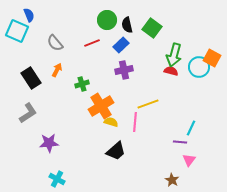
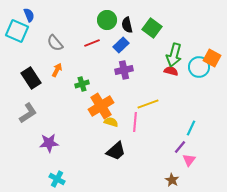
purple line: moved 5 px down; rotated 56 degrees counterclockwise
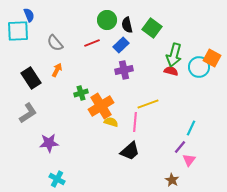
cyan square: moved 1 px right; rotated 25 degrees counterclockwise
green cross: moved 1 px left, 9 px down
black trapezoid: moved 14 px right
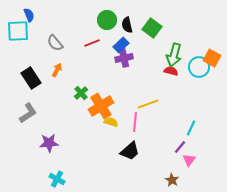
purple cross: moved 12 px up
green cross: rotated 24 degrees counterclockwise
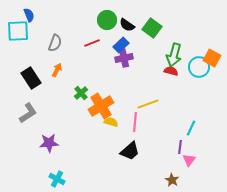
black semicircle: rotated 42 degrees counterclockwise
gray semicircle: rotated 120 degrees counterclockwise
purple line: rotated 32 degrees counterclockwise
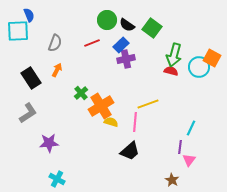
purple cross: moved 2 px right, 1 px down
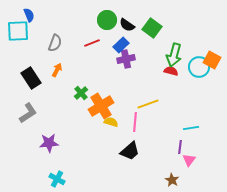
orange square: moved 2 px down
cyan line: rotated 56 degrees clockwise
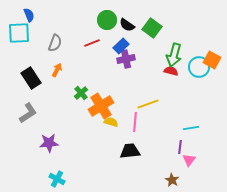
cyan square: moved 1 px right, 2 px down
blue rectangle: moved 1 px down
black trapezoid: rotated 145 degrees counterclockwise
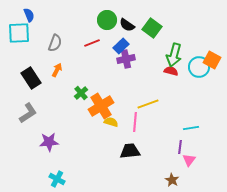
purple star: moved 1 px up
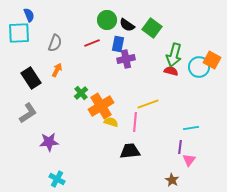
blue rectangle: moved 3 px left, 2 px up; rotated 35 degrees counterclockwise
